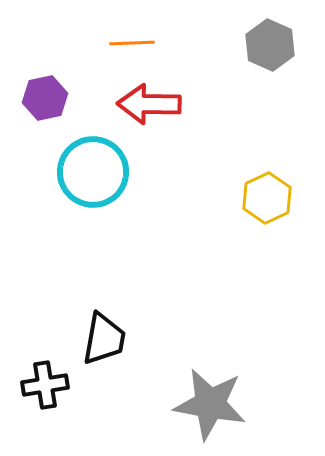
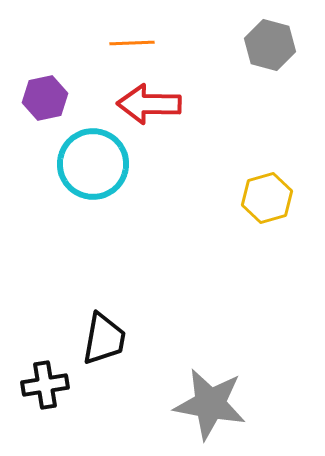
gray hexagon: rotated 9 degrees counterclockwise
cyan circle: moved 8 px up
yellow hexagon: rotated 9 degrees clockwise
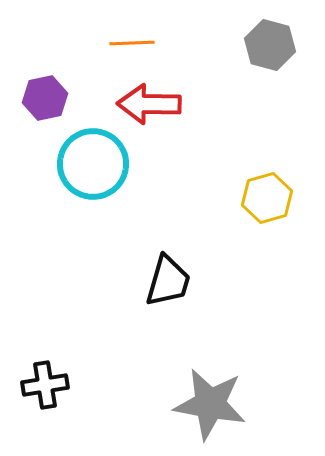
black trapezoid: moved 64 px right, 58 px up; rotated 6 degrees clockwise
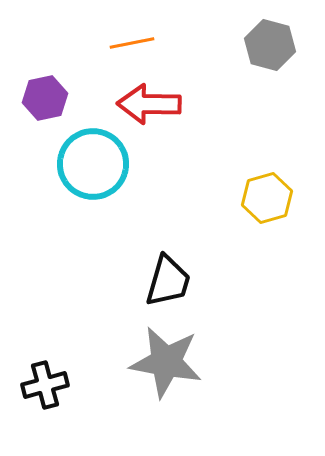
orange line: rotated 9 degrees counterclockwise
black cross: rotated 6 degrees counterclockwise
gray star: moved 44 px left, 42 px up
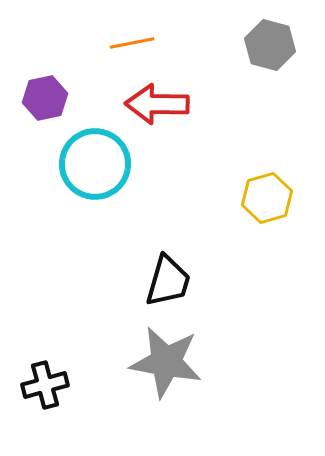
red arrow: moved 8 px right
cyan circle: moved 2 px right
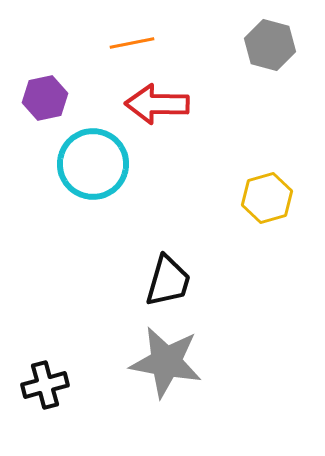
cyan circle: moved 2 px left
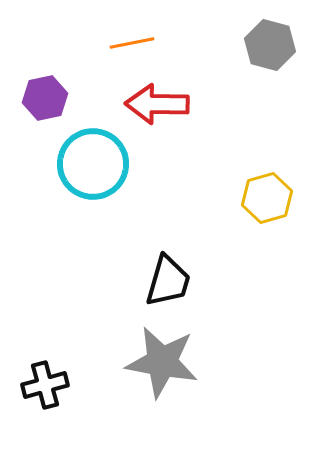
gray star: moved 4 px left
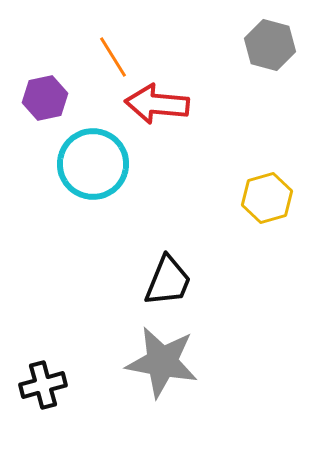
orange line: moved 19 px left, 14 px down; rotated 69 degrees clockwise
red arrow: rotated 4 degrees clockwise
black trapezoid: rotated 6 degrees clockwise
black cross: moved 2 px left
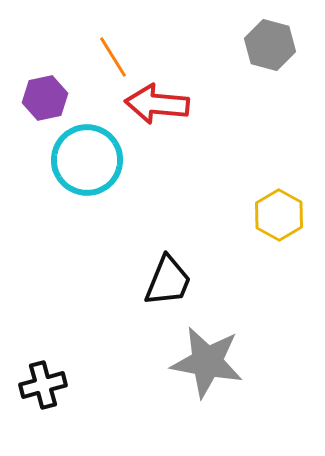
cyan circle: moved 6 px left, 4 px up
yellow hexagon: moved 12 px right, 17 px down; rotated 15 degrees counterclockwise
gray star: moved 45 px right
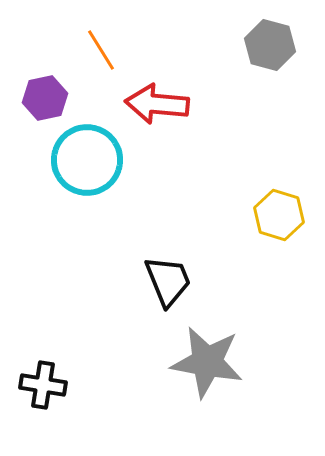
orange line: moved 12 px left, 7 px up
yellow hexagon: rotated 12 degrees counterclockwise
black trapezoid: rotated 44 degrees counterclockwise
black cross: rotated 24 degrees clockwise
